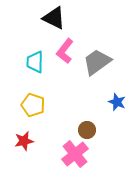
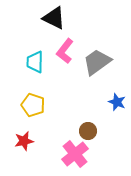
brown circle: moved 1 px right, 1 px down
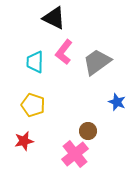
pink L-shape: moved 1 px left, 1 px down
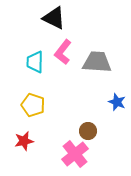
pink L-shape: moved 1 px left
gray trapezoid: rotated 40 degrees clockwise
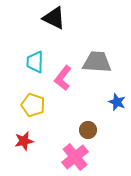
pink L-shape: moved 26 px down
brown circle: moved 1 px up
pink cross: moved 3 px down
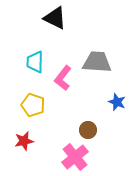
black triangle: moved 1 px right
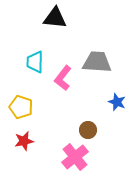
black triangle: rotated 20 degrees counterclockwise
yellow pentagon: moved 12 px left, 2 px down
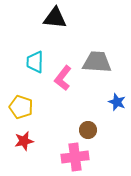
pink cross: rotated 32 degrees clockwise
